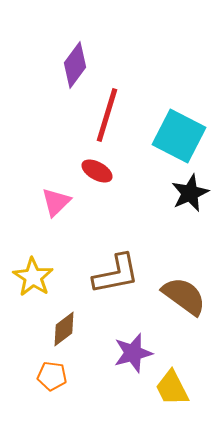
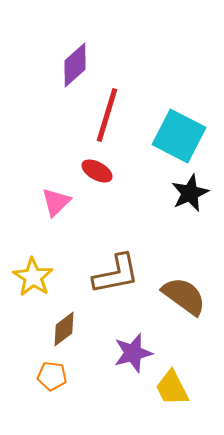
purple diamond: rotated 12 degrees clockwise
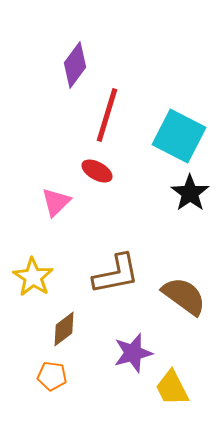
purple diamond: rotated 12 degrees counterclockwise
black star: rotated 12 degrees counterclockwise
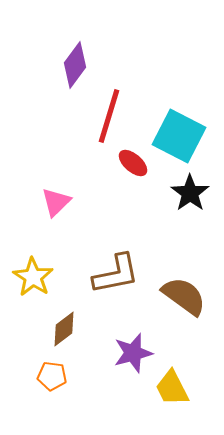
red line: moved 2 px right, 1 px down
red ellipse: moved 36 px right, 8 px up; rotated 12 degrees clockwise
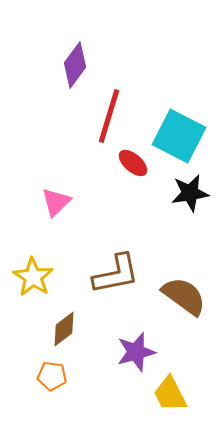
black star: rotated 27 degrees clockwise
purple star: moved 3 px right, 1 px up
yellow trapezoid: moved 2 px left, 6 px down
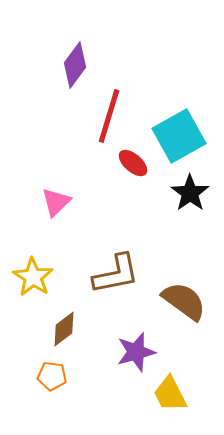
cyan square: rotated 34 degrees clockwise
black star: rotated 27 degrees counterclockwise
brown semicircle: moved 5 px down
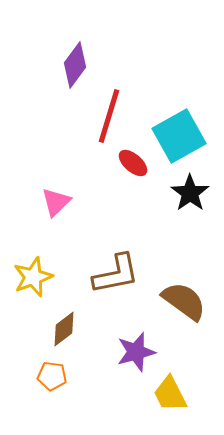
yellow star: rotated 18 degrees clockwise
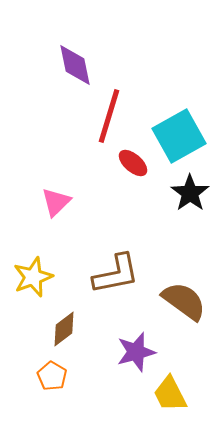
purple diamond: rotated 48 degrees counterclockwise
orange pentagon: rotated 24 degrees clockwise
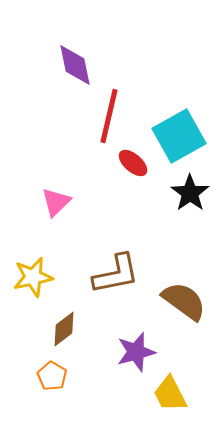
red line: rotated 4 degrees counterclockwise
yellow star: rotated 9 degrees clockwise
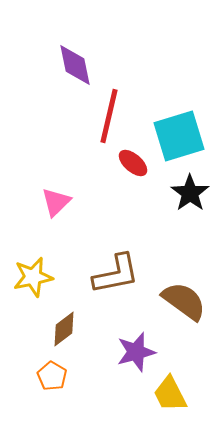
cyan square: rotated 12 degrees clockwise
